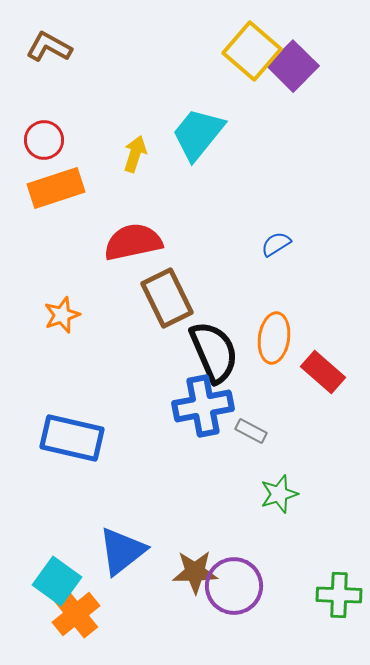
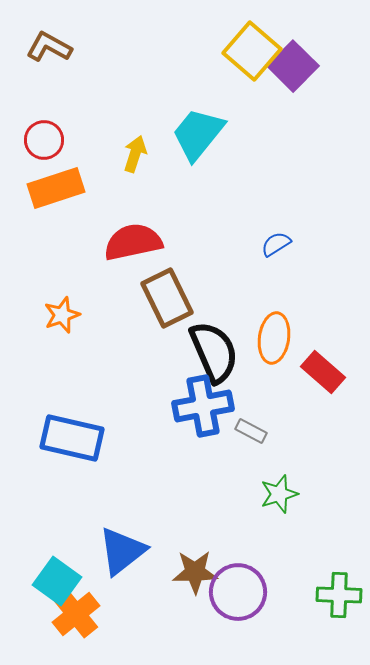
purple circle: moved 4 px right, 6 px down
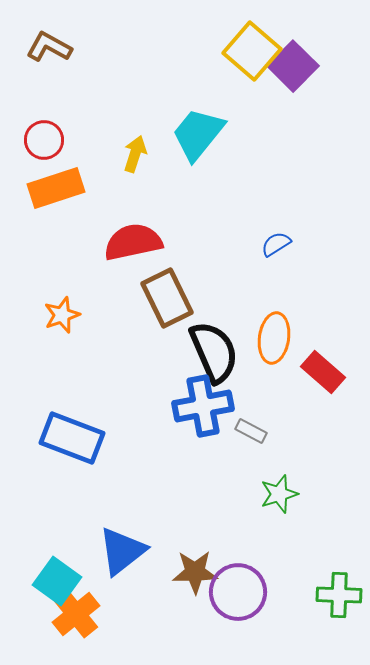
blue rectangle: rotated 8 degrees clockwise
